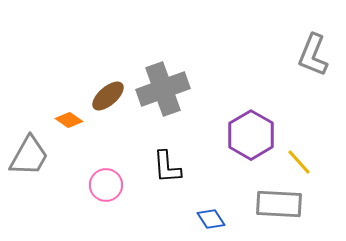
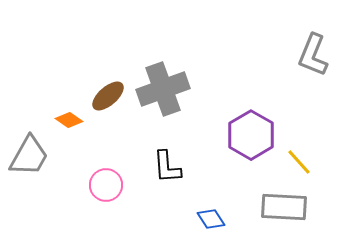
gray rectangle: moved 5 px right, 3 px down
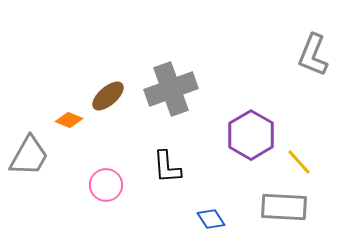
gray cross: moved 8 px right
orange diamond: rotated 12 degrees counterclockwise
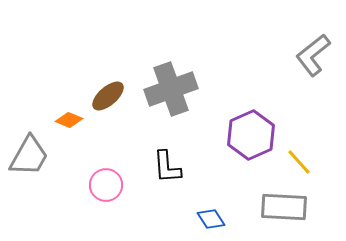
gray L-shape: rotated 30 degrees clockwise
purple hexagon: rotated 6 degrees clockwise
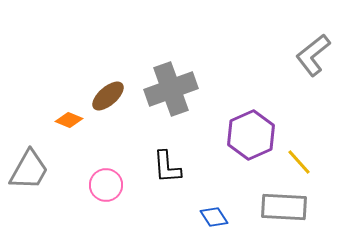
gray trapezoid: moved 14 px down
blue diamond: moved 3 px right, 2 px up
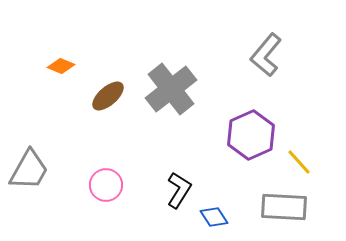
gray L-shape: moved 47 px left; rotated 12 degrees counterclockwise
gray cross: rotated 18 degrees counterclockwise
orange diamond: moved 8 px left, 54 px up
black L-shape: moved 12 px right, 23 px down; rotated 144 degrees counterclockwise
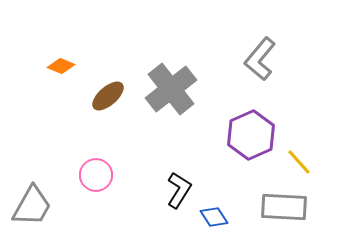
gray L-shape: moved 6 px left, 4 px down
gray trapezoid: moved 3 px right, 36 px down
pink circle: moved 10 px left, 10 px up
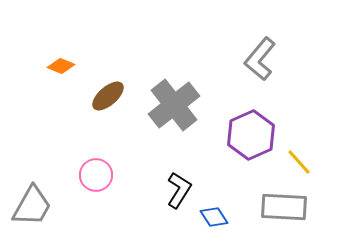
gray cross: moved 3 px right, 16 px down
